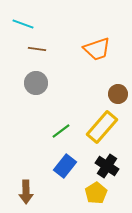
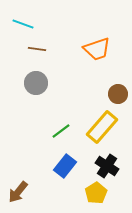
brown arrow: moved 8 px left; rotated 40 degrees clockwise
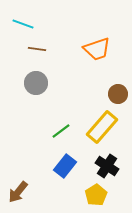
yellow pentagon: moved 2 px down
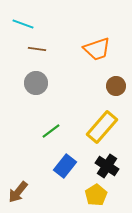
brown circle: moved 2 px left, 8 px up
green line: moved 10 px left
